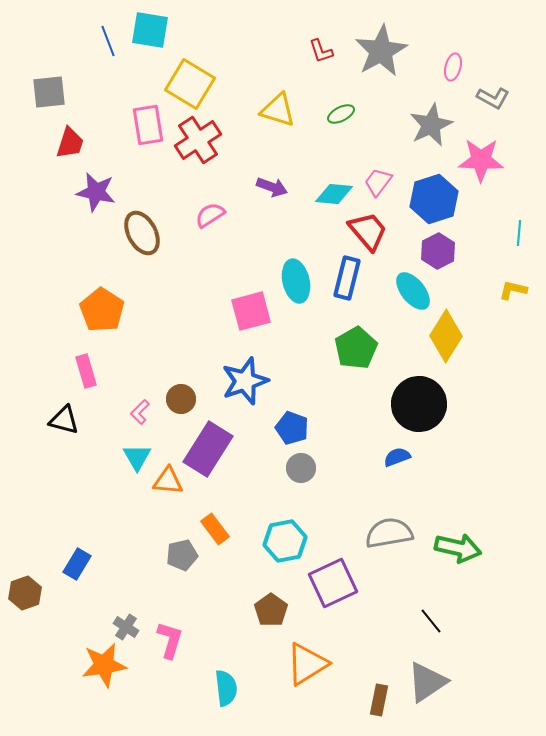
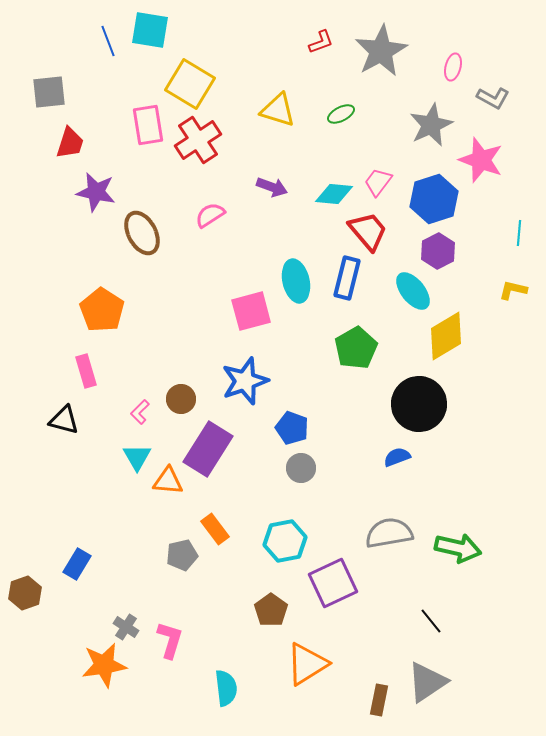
red L-shape at (321, 51): moved 9 px up; rotated 92 degrees counterclockwise
pink star at (481, 160): rotated 18 degrees clockwise
yellow diamond at (446, 336): rotated 27 degrees clockwise
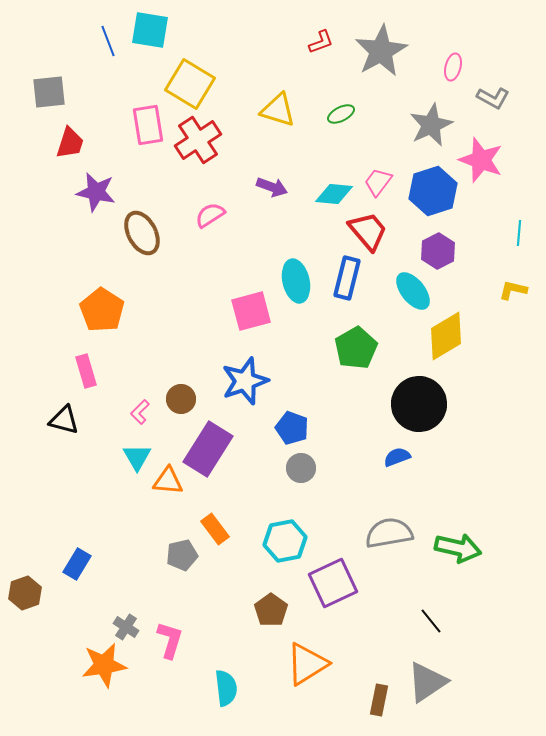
blue hexagon at (434, 199): moved 1 px left, 8 px up
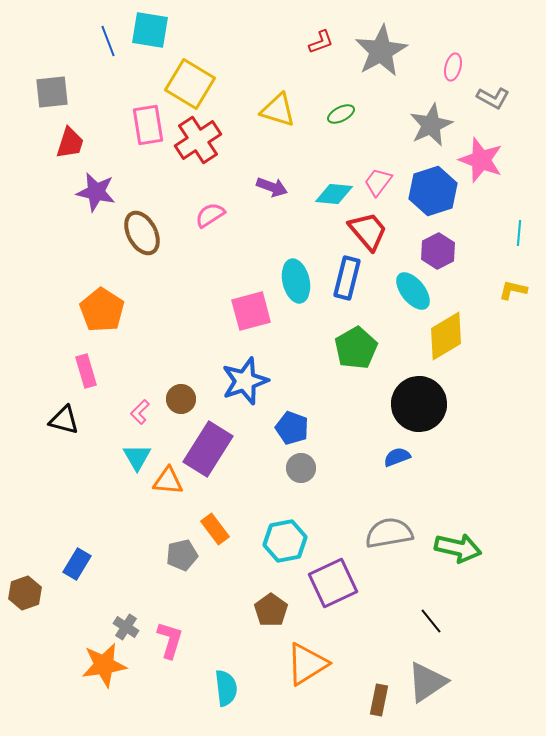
gray square at (49, 92): moved 3 px right
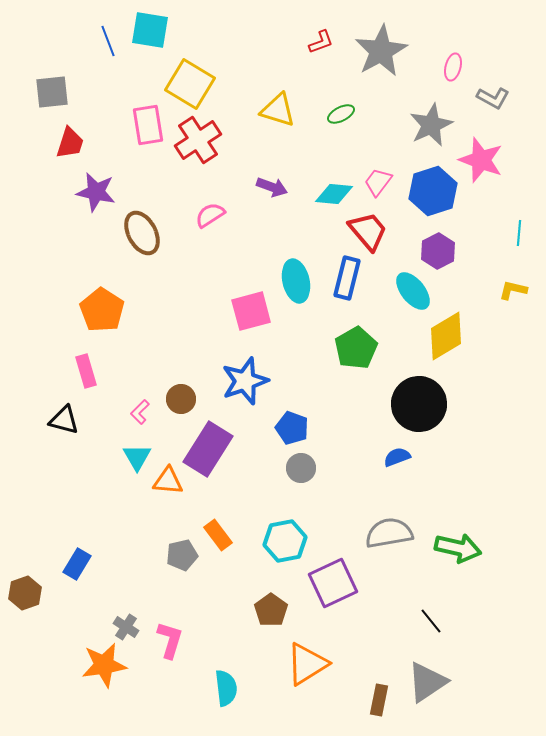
orange rectangle at (215, 529): moved 3 px right, 6 px down
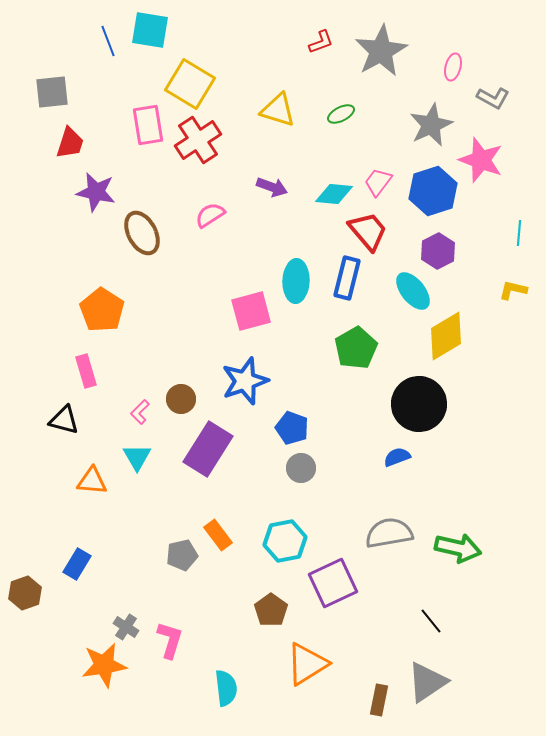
cyan ellipse at (296, 281): rotated 15 degrees clockwise
orange triangle at (168, 481): moved 76 px left
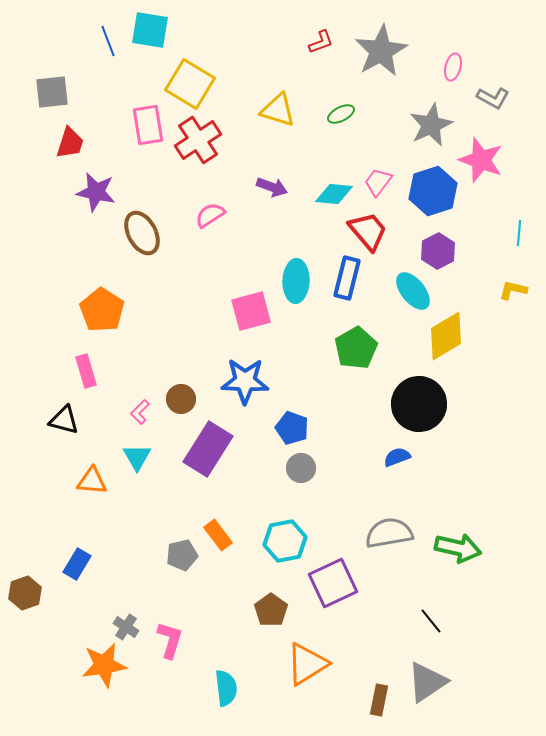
blue star at (245, 381): rotated 21 degrees clockwise
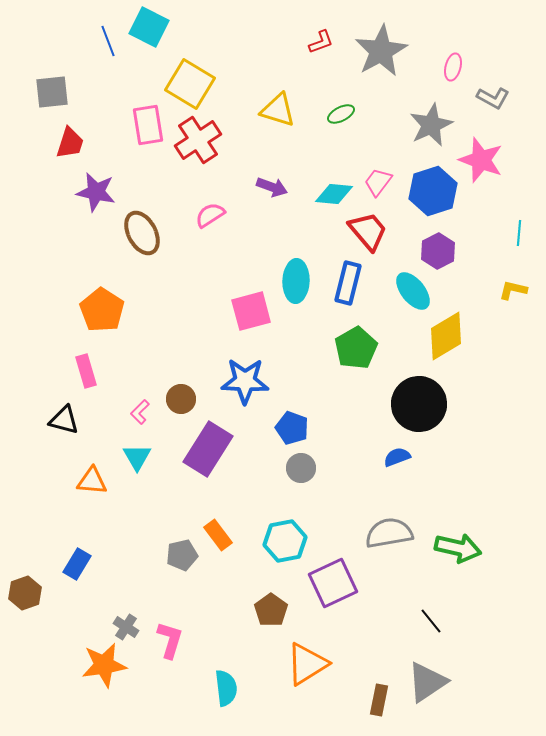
cyan square at (150, 30): moved 1 px left, 3 px up; rotated 18 degrees clockwise
blue rectangle at (347, 278): moved 1 px right, 5 px down
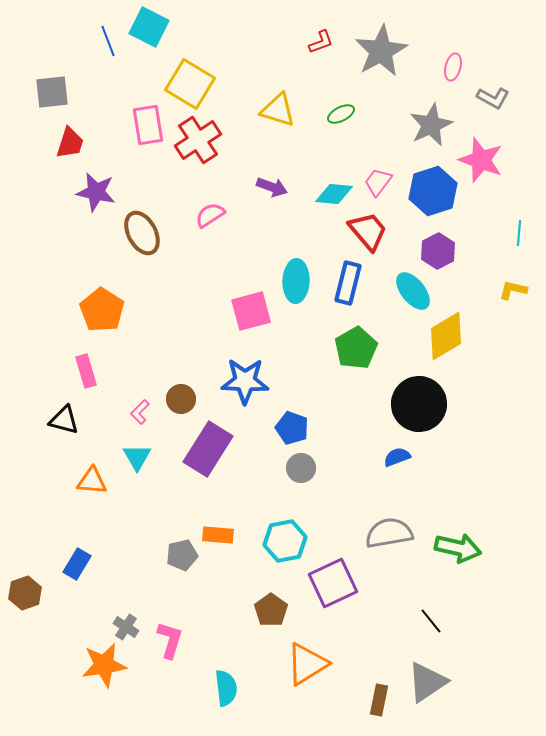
orange rectangle at (218, 535): rotated 48 degrees counterclockwise
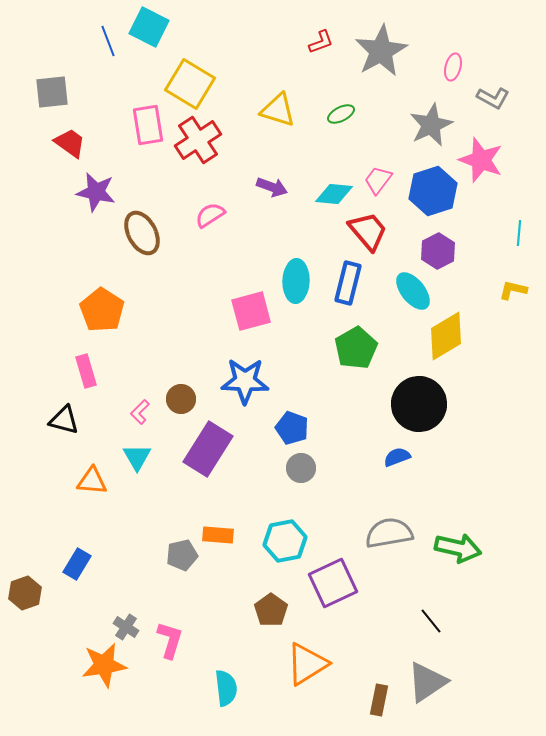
red trapezoid at (70, 143): rotated 72 degrees counterclockwise
pink trapezoid at (378, 182): moved 2 px up
